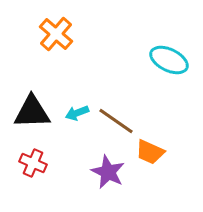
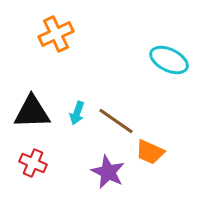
orange cross: rotated 24 degrees clockwise
cyan arrow: rotated 50 degrees counterclockwise
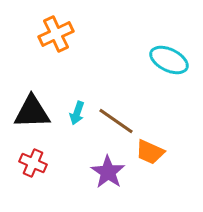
purple star: rotated 8 degrees clockwise
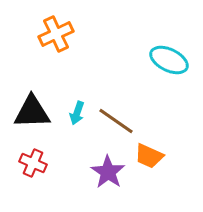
orange trapezoid: moved 1 px left, 4 px down
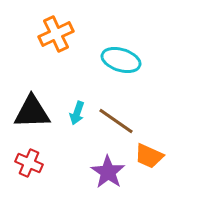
cyan ellipse: moved 48 px left; rotated 9 degrees counterclockwise
red cross: moved 4 px left
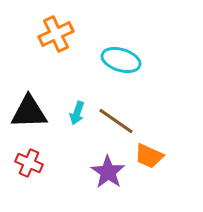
black triangle: moved 3 px left
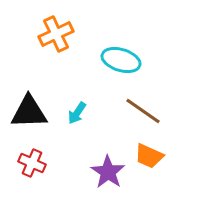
cyan arrow: rotated 15 degrees clockwise
brown line: moved 27 px right, 10 px up
red cross: moved 3 px right
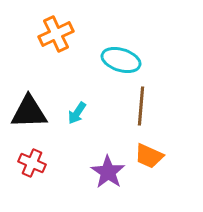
brown line: moved 2 px left, 5 px up; rotated 60 degrees clockwise
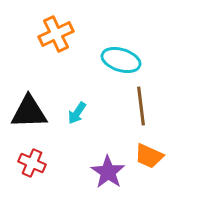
brown line: rotated 12 degrees counterclockwise
